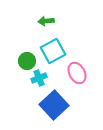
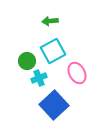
green arrow: moved 4 px right
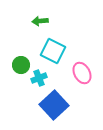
green arrow: moved 10 px left
cyan square: rotated 35 degrees counterclockwise
green circle: moved 6 px left, 4 px down
pink ellipse: moved 5 px right
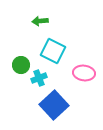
pink ellipse: moved 2 px right; rotated 55 degrees counterclockwise
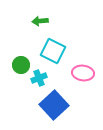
pink ellipse: moved 1 px left
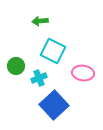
green circle: moved 5 px left, 1 px down
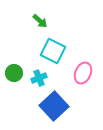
green arrow: rotated 133 degrees counterclockwise
green circle: moved 2 px left, 7 px down
pink ellipse: rotated 75 degrees counterclockwise
blue square: moved 1 px down
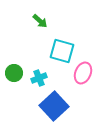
cyan square: moved 9 px right; rotated 10 degrees counterclockwise
